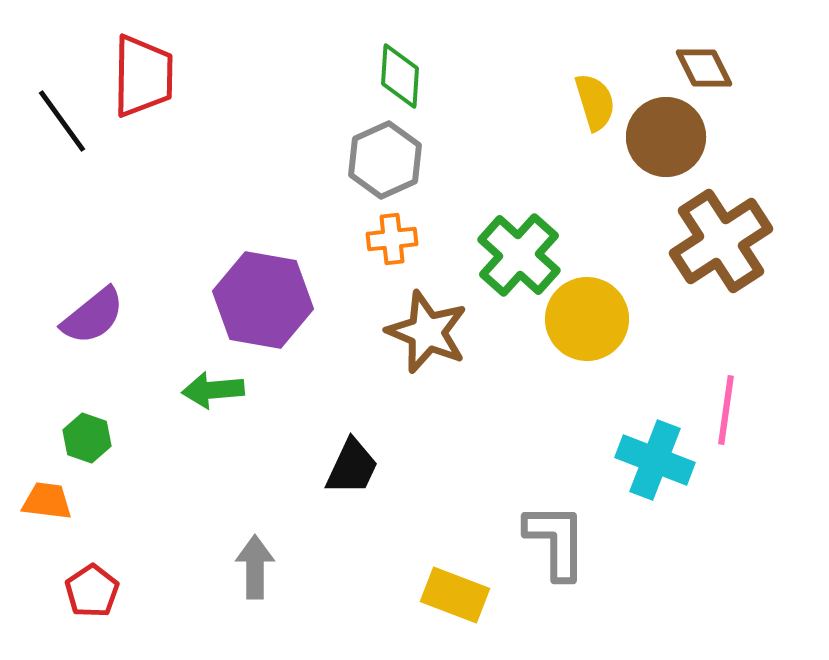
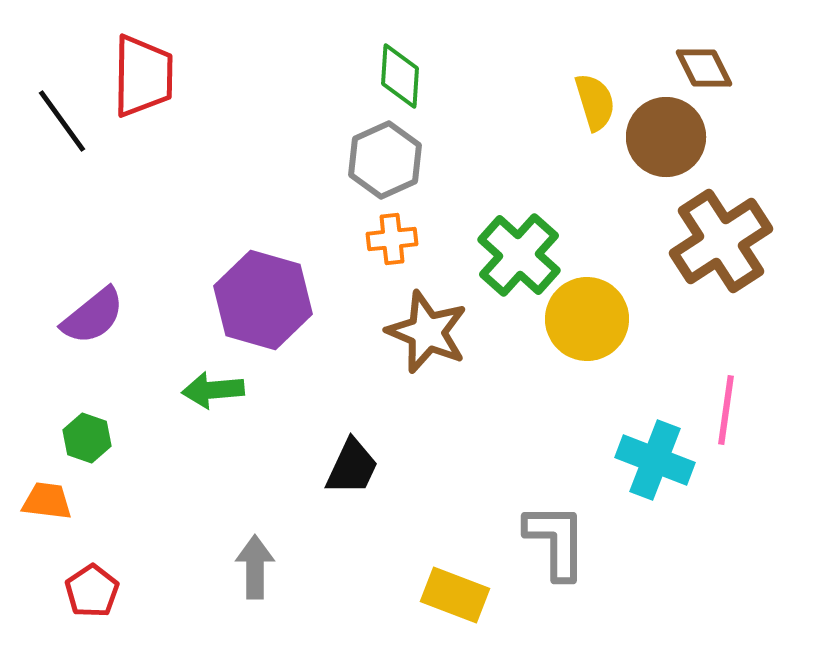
purple hexagon: rotated 6 degrees clockwise
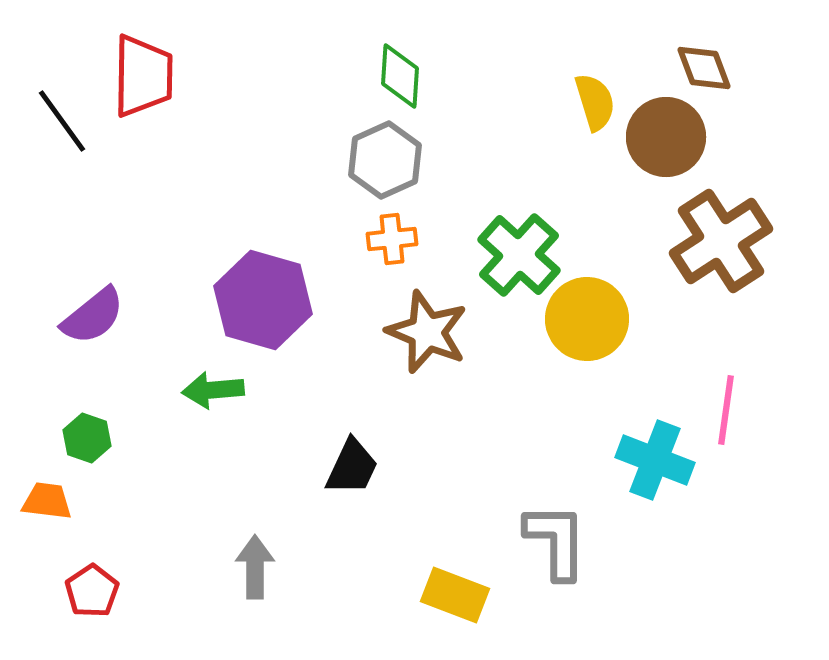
brown diamond: rotated 6 degrees clockwise
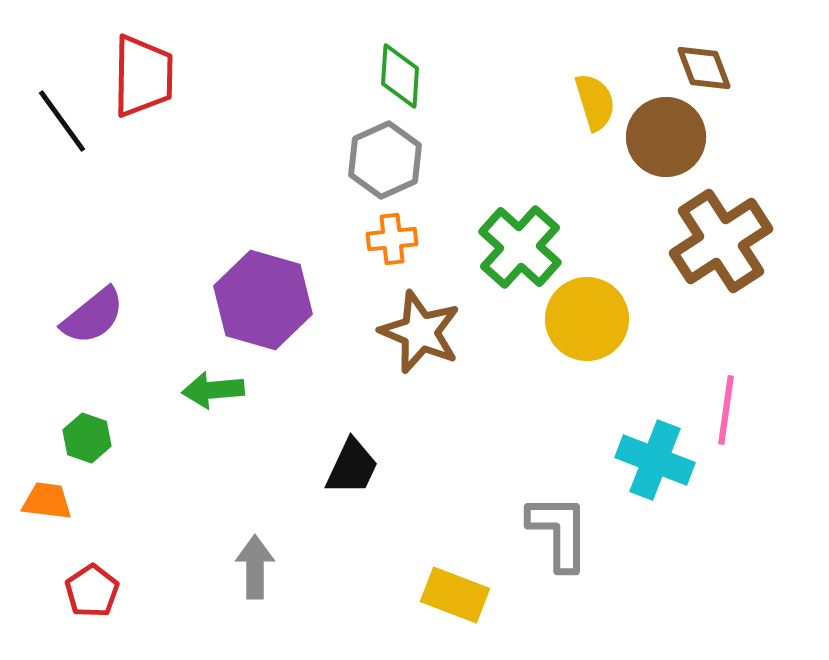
green cross: moved 1 px right, 8 px up
brown star: moved 7 px left
gray L-shape: moved 3 px right, 9 px up
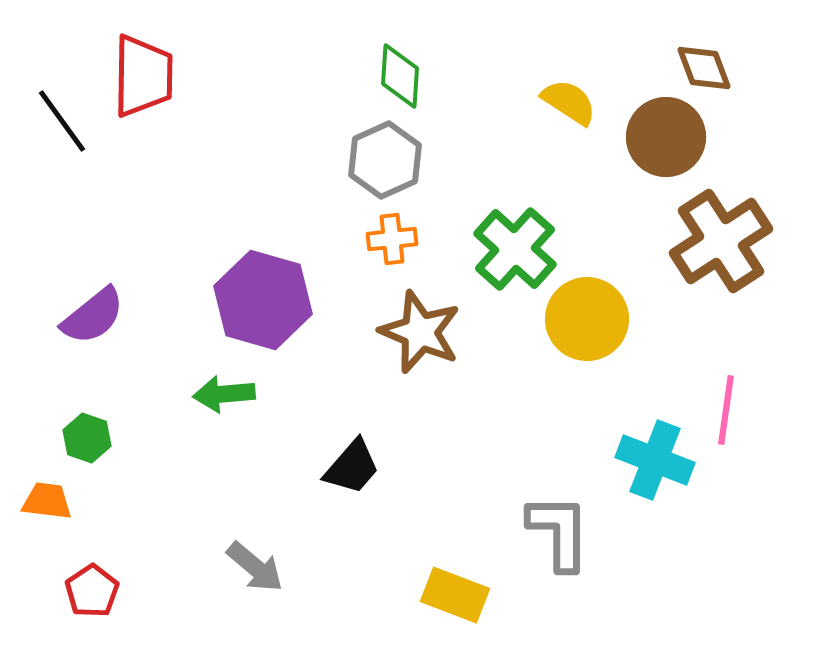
yellow semicircle: moved 26 px left; rotated 40 degrees counterclockwise
green cross: moved 5 px left, 2 px down
green arrow: moved 11 px right, 4 px down
black trapezoid: rotated 16 degrees clockwise
gray arrow: rotated 130 degrees clockwise
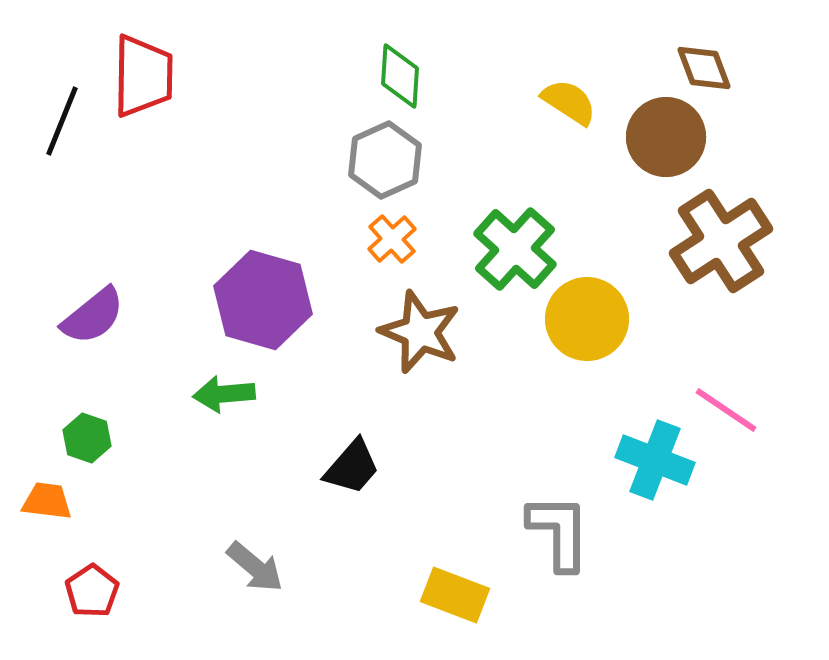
black line: rotated 58 degrees clockwise
orange cross: rotated 36 degrees counterclockwise
pink line: rotated 64 degrees counterclockwise
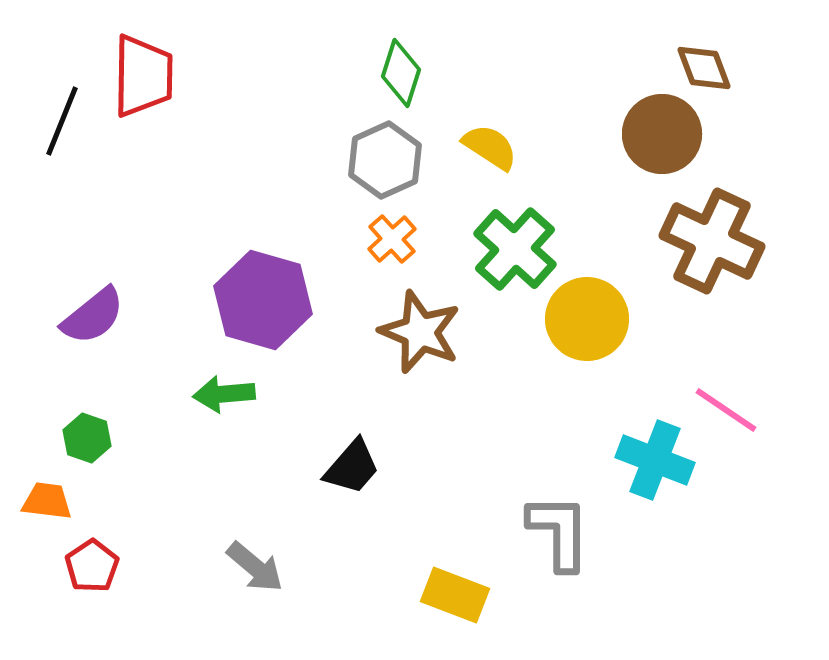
green diamond: moved 1 px right, 3 px up; rotated 14 degrees clockwise
yellow semicircle: moved 79 px left, 45 px down
brown circle: moved 4 px left, 3 px up
brown cross: moved 9 px left; rotated 32 degrees counterclockwise
red pentagon: moved 25 px up
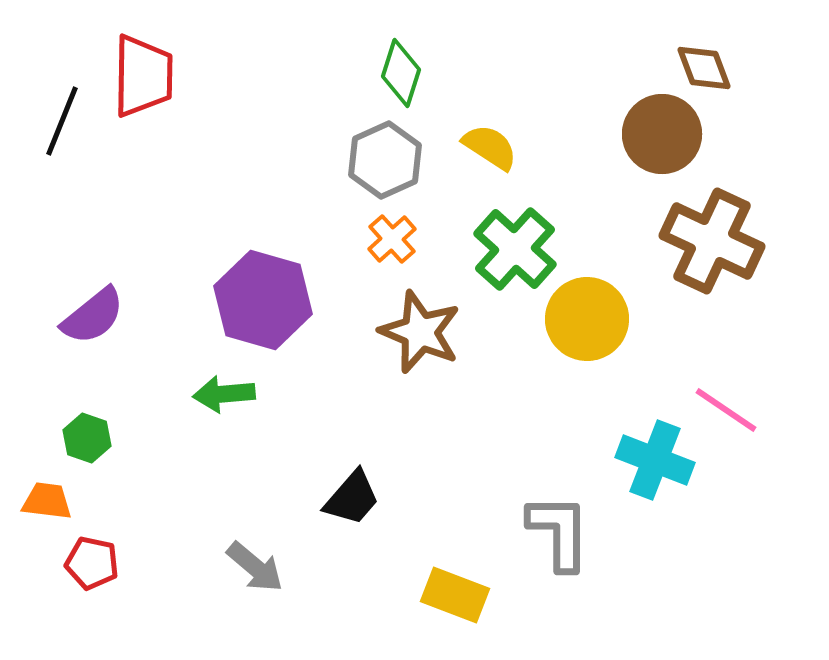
black trapezoid: moved 31 px down
red pentagon: moved 3 px up; rotated 26 degrees counterclockwise
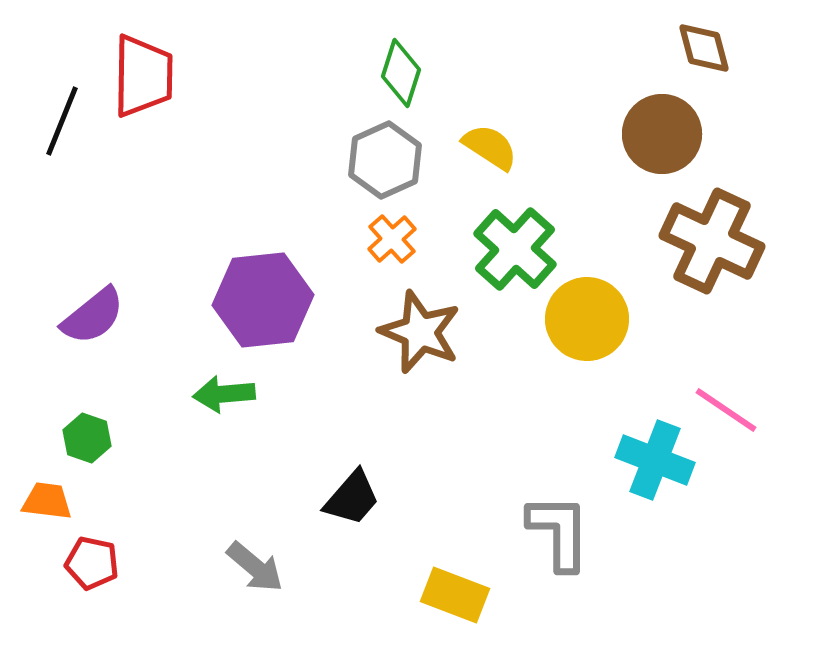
brown diamond: moved 20 px up; rotated 6 degrees clockwise
purple hexagon: rotated 22 degrees counterclockwise
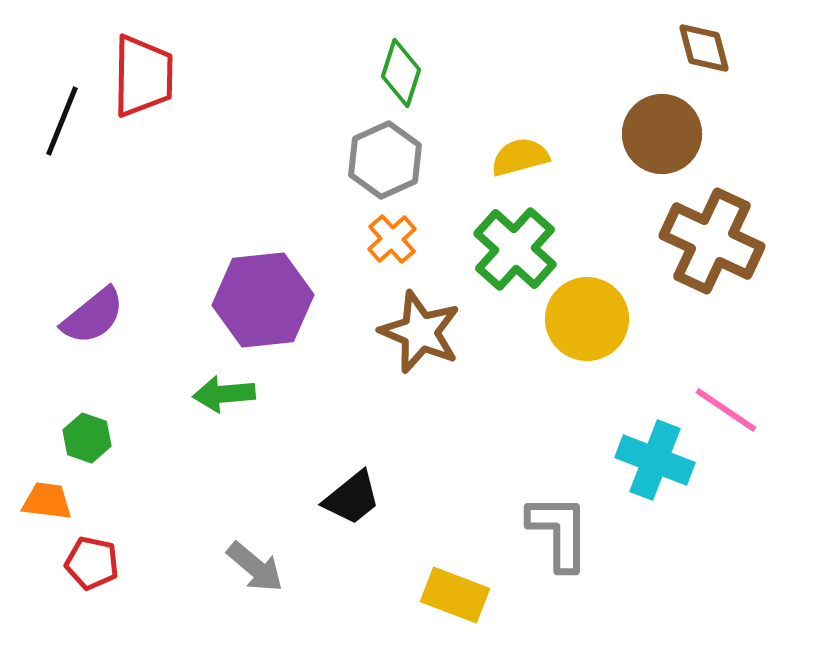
yellow semicircle: moved 30 px right, 10 px down; rotated 48 degrees counterclockwise
black trapezoid: rotated 10 degrees clockwise
